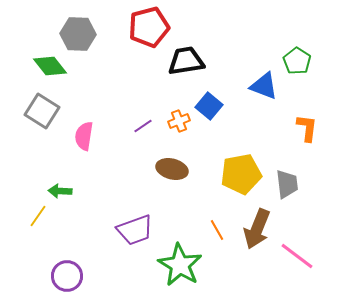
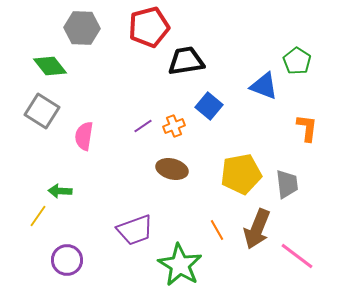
gray hexagon: moved 4 px right, 6 px up
orange cross: moved 5 px left, 5 px down
purple circle: moved 16 px up
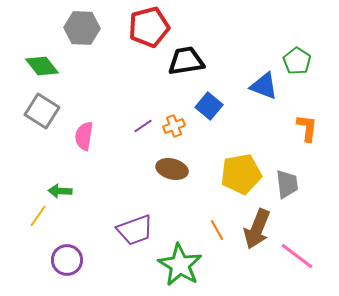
green diamond: moved 8 px left
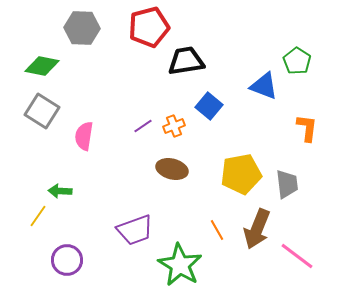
green diamond: rotated 40 degrees counterclockwise
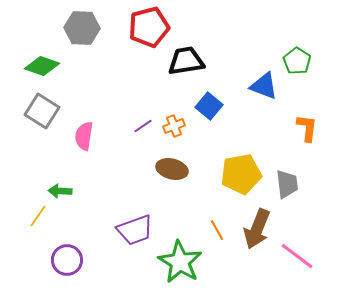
green diamond: rotated 8 degrees clockwise
green star: moved 3 px up
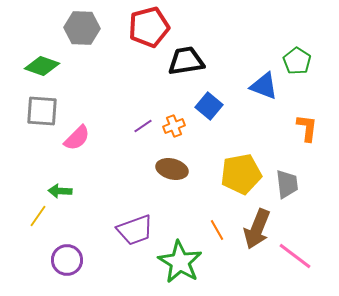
gray square: rotated 28 degrees counterclockwise
pink semicircle: moved 7 px left, 2 px down; rotated 144 degrees counterclockwise
pink line: moved 2 px left
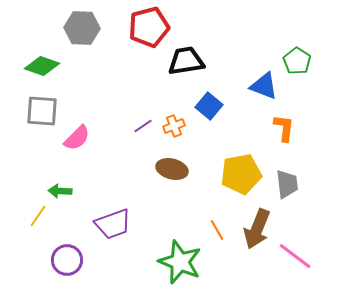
orange L-shape: moved 23 px left
purple trapezoid: moved 22 px left, 6 px up
green star: rotated 9 degrees counterclockwise
